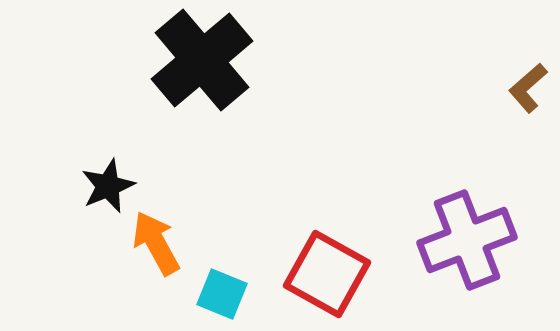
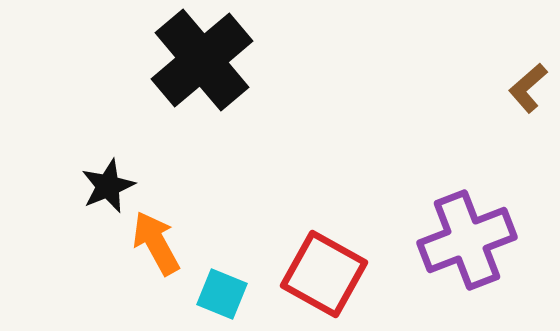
red square: moved 3 px left
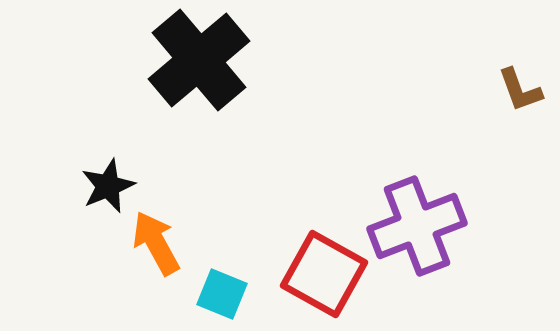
black cross: moved 3 px left
brown L-shape: moved 8 px left, 2 px down; rotated 69 degrees counterclockwise
purple cross: moved 50 px left, 14 px up
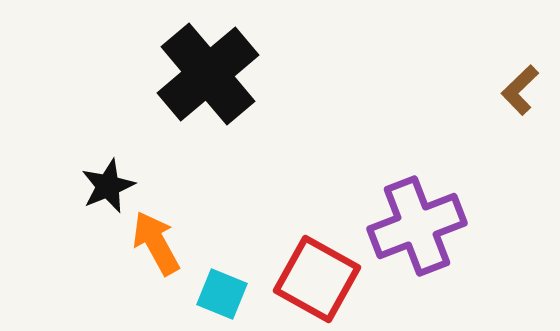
black cross: moved 9 px right, 14 px down
brown L-shape: rotated 66 degrees clockwise
red square: moved 7 px left, 5 px down
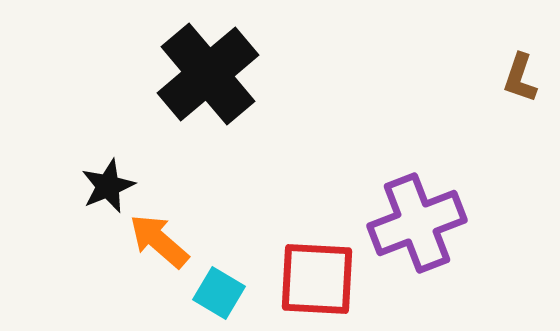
brown L-shape: moved 12 px up; rotated 27 degrees counterclockwise
purple cross: moved 3 px up
orange arrow: moved 3 px right, 2 px up; rotated 20 degrees counterclockwise
red square: rotated 26 degrees counterclockwise
cyan square: moved 3 px left, 1 px up; rotated 9 degrees clockwise
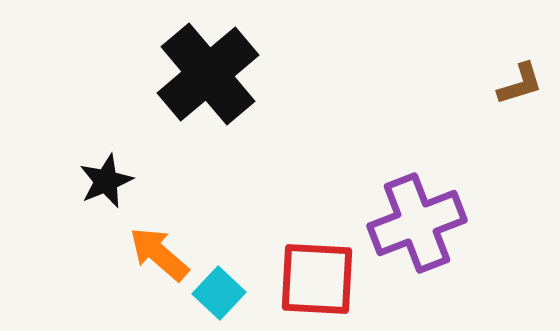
brown L-shape: moved 6 px down; rotated 126 degrees counterclockwise
black star: moved 2 px left, 5 px up
orange arrow: moved 13 px down
cyan square: rotated 12 degrees clockwise
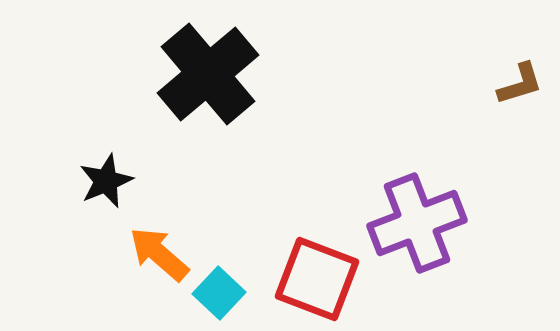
red square: rotated 18 degrees clockwise
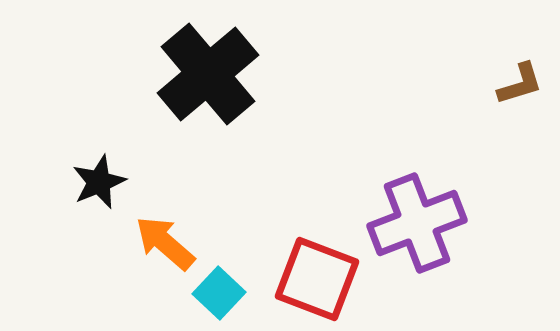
black star: moved 7 px left, 1 px down
orange arrow: moved 6 px right, 11 px up
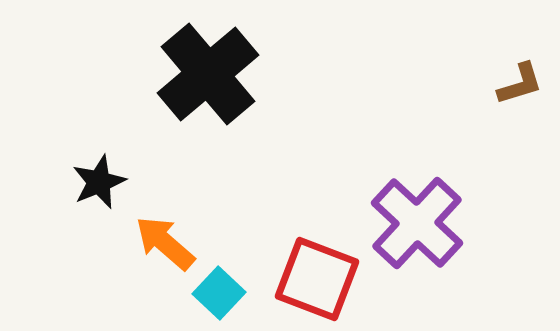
purple cross: rotated 26 degrees counterclockwise
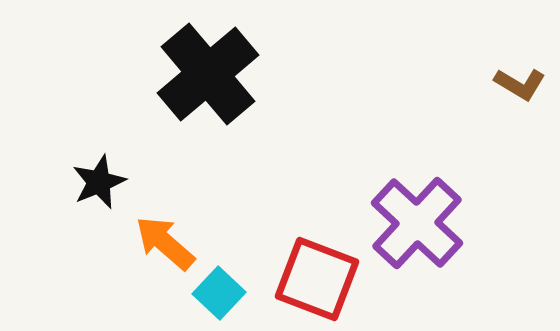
brown L-shape: rotated 48 degrees clockwise
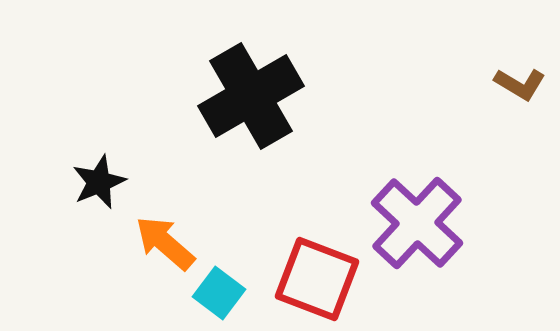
black cross: moved 43 px right, 22 px down; rotated 10 degrees clockwise
cyan square: rotated 6 degrees counterclockwise
